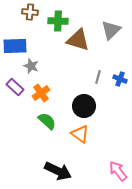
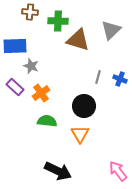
green semicircle: rotated 36 degrees counterclockwise
orange triangle: rotated 24 degrees clockwise
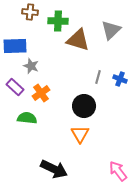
green semicircle: moved 20 px left, 3 px up
black arrow: moved 4 px left, 2 px up
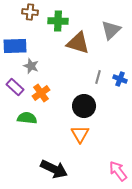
brown triangle: moved 3 px down
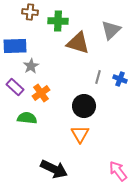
gray star: rotated 21 degrees clockwise
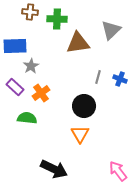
green cross: moved 1 px left, 2 px up
brown triangle: rotated 25 degrees counterclockwise
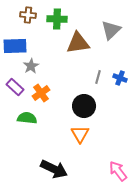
brown cross: moved 2 px left, 3 px down
blue cross: moved 1 px up
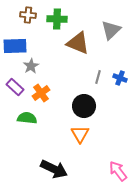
brown triangle: rotated 30 degrees clockwise
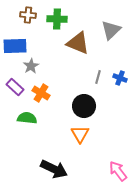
orange cross: rotated 24 degrees counterclockwise
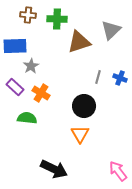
brown triangle: moved 1 px right, 1 px up; rotated 40 degrees counterclockwise
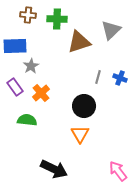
purple rectangle: rotated 12 degrees clockwise
orange cross: rotated 18 degrees clockwise
green semicircle: moved 2 px down
